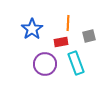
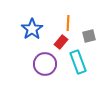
red rectangle: rotated 40 degrees counterclockwise
cyan rectangle: moved 2 px right, 1 px up
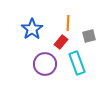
cyan rectangle: moved 1 px left, 1 px down
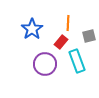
cyan rectangle: moved 2 px up
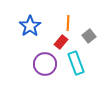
blue star: moved 2 px left, 3 px up
gray square: rotated 24 degrees counterclockwise
cyan rectangle: moved 1 px left, 2 px down
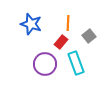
blue star: moved 1 px right, 2 px up; rotated 20 degrees counterclockwise
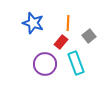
blue star: moved 2 px right, 1 px up
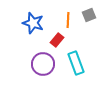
orange line: moved 3 px up
gray square: moved 21 px up; rotated 16 degrees clockwise
red rectangle: moved 4 px left, 2 px up
purple circle: moved 2 px left
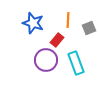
gray square: moved 13 px down
purple circle: moved 3 px right, 4 px up
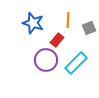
cyan rectangle: rotated 65 degrees clockwise
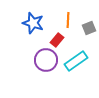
cyan rectangle: moved 2 px up; rotated 10 degrees clockwise
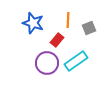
purple circle: moved 1 px right, 3 px down
